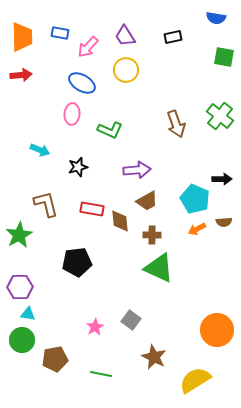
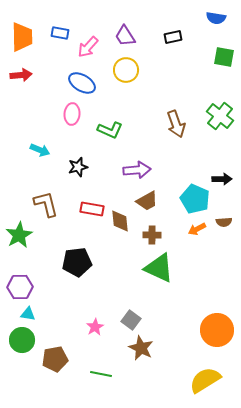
brown star: moved 13 px left, 9 px up
yellow semicircle: moved 10 px right
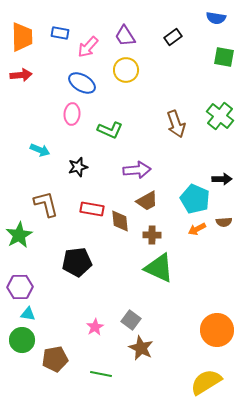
black rectangle: rotated 24 degrees counterclockwise
yellow semicircle: moved 1 px right, 2 px down
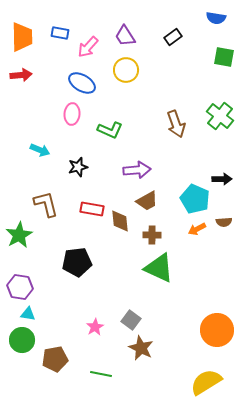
purple hexagon: rotated 10 degrees clockwise
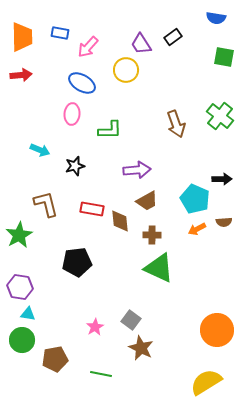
purple trapezoid: moved 16 px right, 8 px down
green L-shape: rotated 25 degrees counterclockwise
black star: moved 3 px left, 1 px up
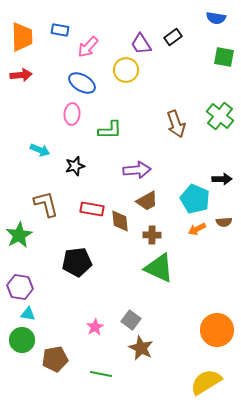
blue rectangle: moved 3 px up
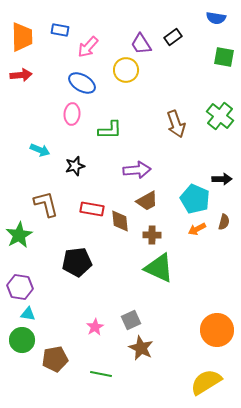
brown semicircle: rotated 70 degrees counterclockwise
gray square: rotated 30 degrees clockwise
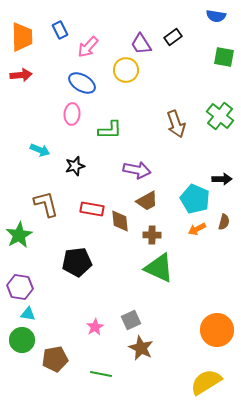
blue semicircle: moved 2 px up
blue rectangle: rotated 54 degrees clockwise
purple arrow: rotated 16 degrees clockwise
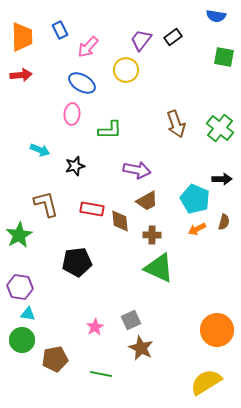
purple trapezoid: moved 4 px up; rotated 70 degrees clockwise
green cross: moved 12 px down
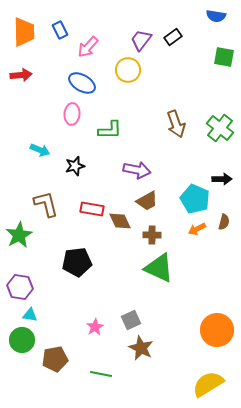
orange trapezoid: moved 2 px right, 5 px up
yellow circle: moved 2 px right
brown diamond: rotated 20 degrees counterclockwise
cyan triangle: moved 2 px right, 1 px down
yellow semicircle: moved 2 px right, 2 px down
